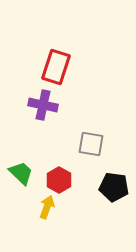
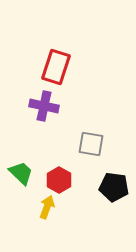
purple cross: moved 1 px right, 1 px down
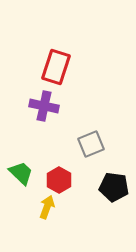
gray square: rotated 32 degrees counterclockwise
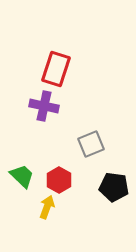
red rectangle: moved 2 px down
green trapezoid: moved 1 px right, 3 px down
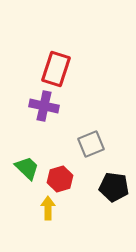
green trapezoid: moved 5 px right, 8 px up
red hexagon: moved 1 px right, 1 px up; rotated 15 degrees clockwise
yellow arrow: moved 1 px right, 1 px down; rotated 20 degrees counterclockwise
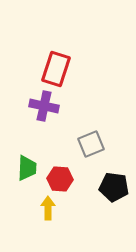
green trapezoid: rotated 48 degrees clockwise
red hexagon: rotated 20 degrees clockwise
